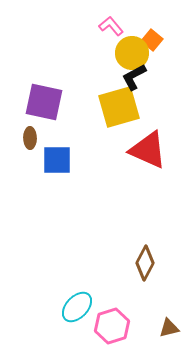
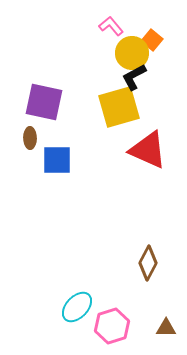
brown diamond: moved 3 px right
brown triangle: moved 3 px left; rotated 15 degrees clockwise
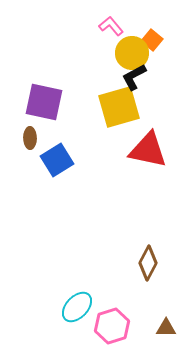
red triangle: rotated 12 degrees counterclockwise
blue square: rotated 32 degrees counterclockwise
